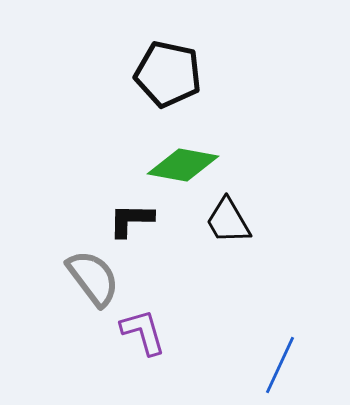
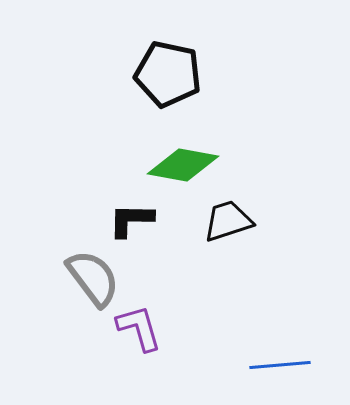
black trapezoid: rotated 102 degrees clockwise
purple L-shape: moved 4 px left, 4 px up
blue line: rotated 60 degrees clockwise
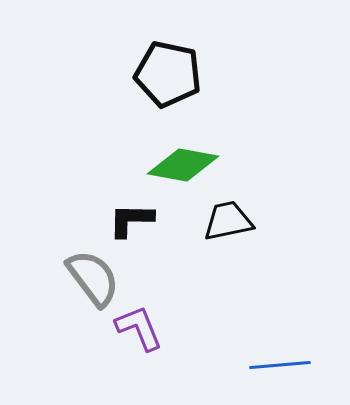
black trapezoid: rotated 6 degrees clockwise
purple L-shape: rotated 6 degrees counterclockwise
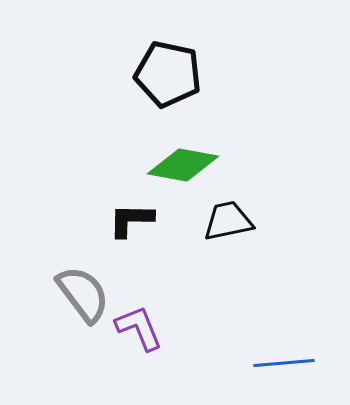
gray semicircle: moved 10 px left, 16 px down
blue line: moved 4 px right, 2 px up
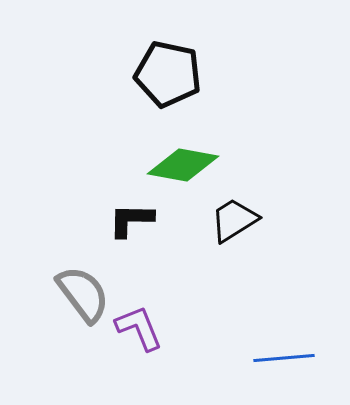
black trapezoid: moved 6 px right, 1 px up; rotated 20 degrees counterclockwise
blue line: moved 5 px up
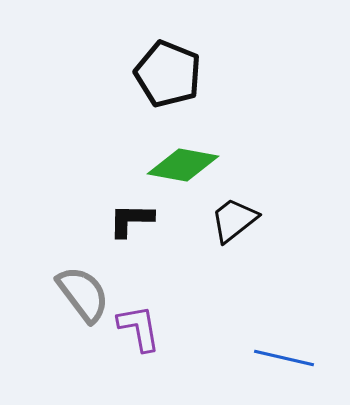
black pentagon: rotated 10 degrees clockwise
black trapezoid: rotated 6 degrees counterclockwise
purple L-shape: rotated 12 degrees clockwise
blue line: rotated 18 degrees clockwise
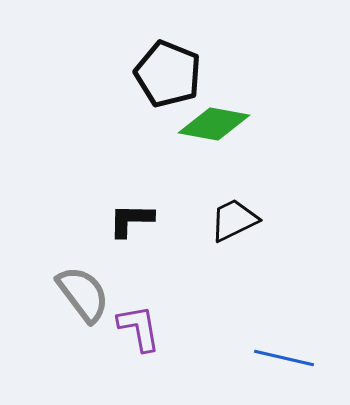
green diamond: moved 31 px right, 41 px up
black trapezoid: rotated 12 degrees clockwise
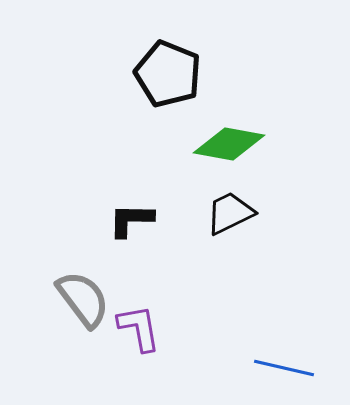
green diamond: moved 15 px right, 20 px down
black trapezoid: moved 4 px left, 7 px up
gray semicircle: moved 5 px down
blue line: moved 10 px down
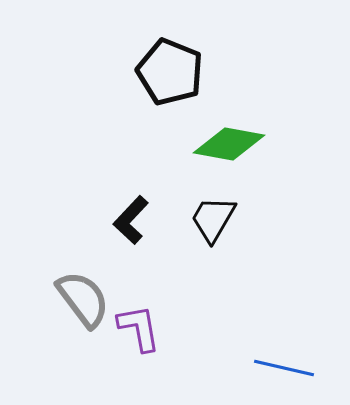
black pentagon: moved 2 px right, 2 px up
black trapezoid: moved 17 px left, 6 px down; rotated 34 degrees counterclockwise
black L-shape: rotated 48 degrees counterclockwise
